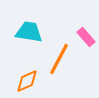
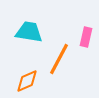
pink rectangle: rotated 54 degrees clockwise
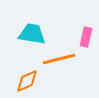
cyan trapezoid: moved 3 px right, 2 px down
orange line: rotated 48 degrees clockwise
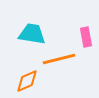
pink rectangle: rotated 24 degrees counterclockwise
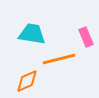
pink rectangle: rotated 12 degrees counterclockwise
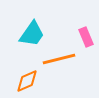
cyan trapezoid: rotated 116 degrees clockwise
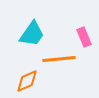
pink rectangle: moved 2 px left
orange line: rotated 8 degrees clockwise
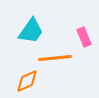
cyan trapezoid: moved 1 px left, 3 px up
orange line: moved 4 px left, 1 px up
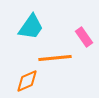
cyan trapezoid: moved 4 px up
pink rectangle: rotated 12 degrees counterclockwise
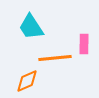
cyan trapezoid: rotated 112 degrees clockwise
pink rectangle: moved 7 px down; rotated 36 degrees clockwise
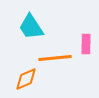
pink rectangle: moved 2 px right
orange diamond: moved 1 px left, 2 px up
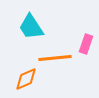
pink rectangle: rotated 18 degrees clockwise
